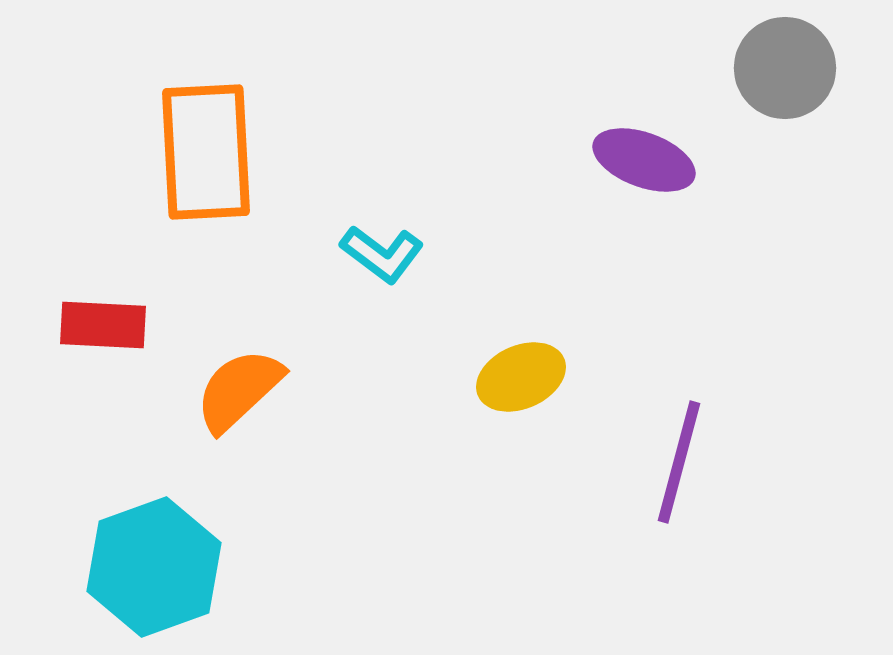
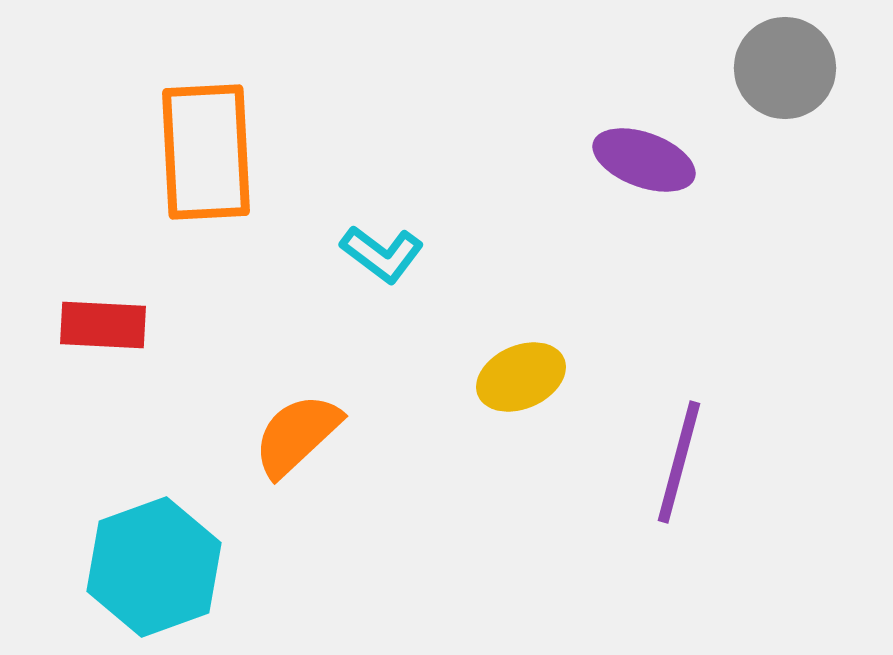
orange semicircle: moved 58 px right, 45 px down
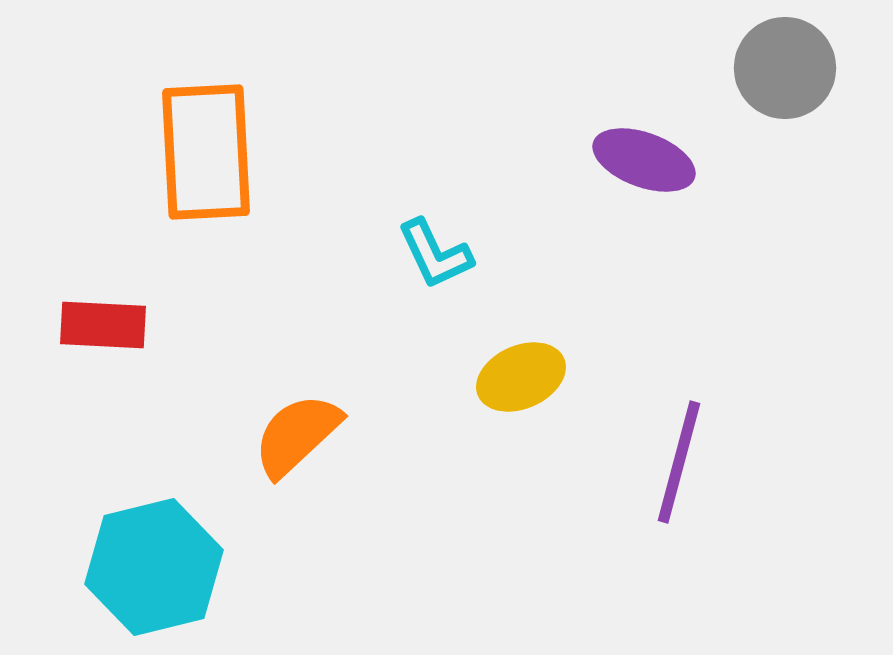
cyan L-shape: moved 53 px right; rotated 28 degrees clockwise
cyan hexagon: rotated 6 degrees clockwise
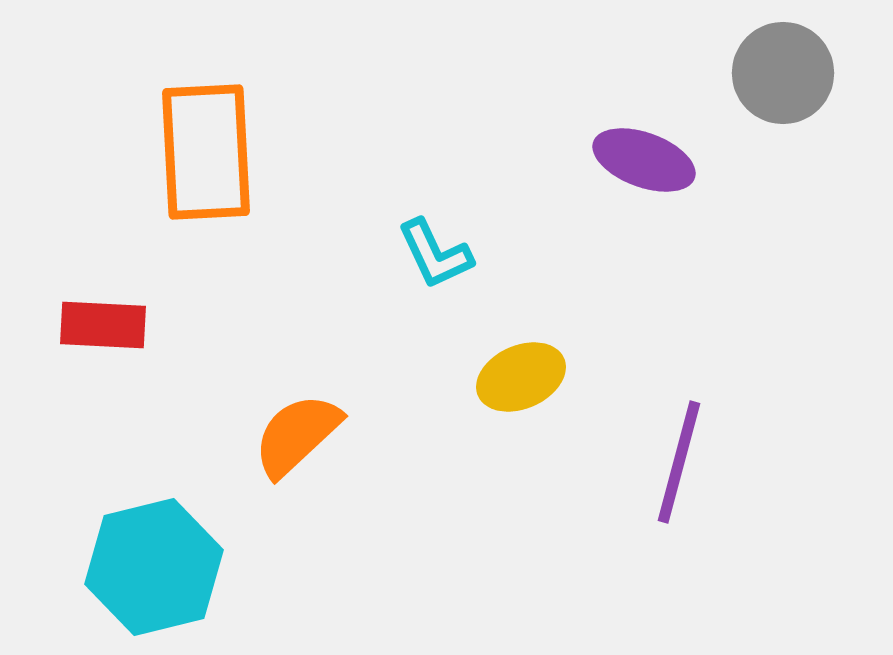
gray circle: moved 2 px left, 5 px down
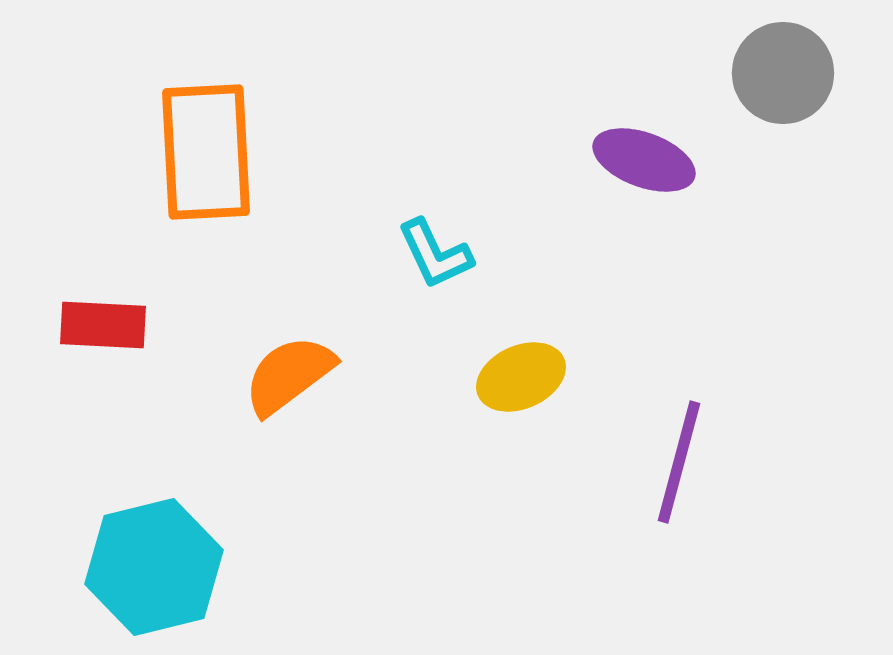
orange semicircle: moved 8 px left, 60 px up; rotated 6 degrees clockwise
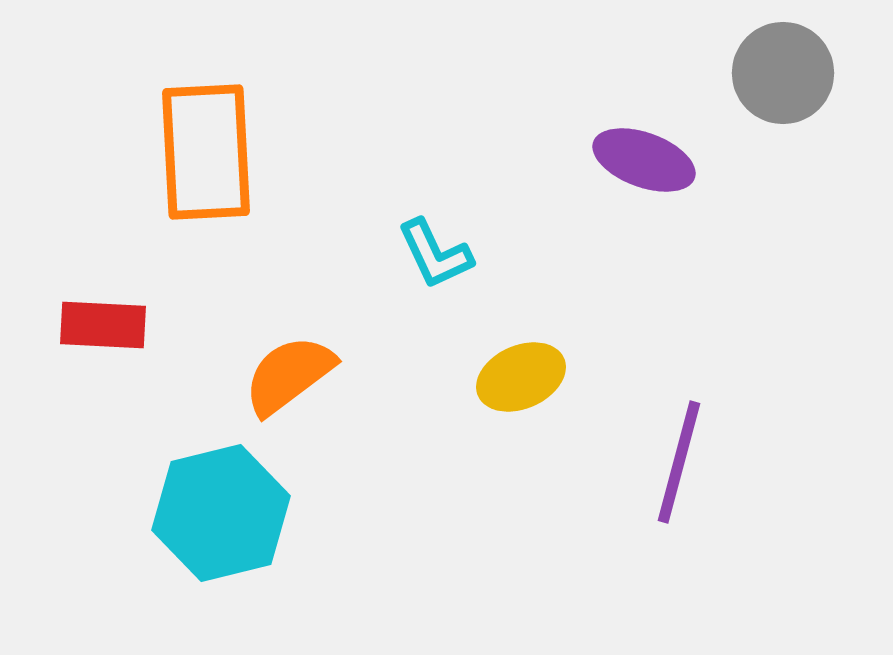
cyan hexagon: moved 67 px right, 54 px up
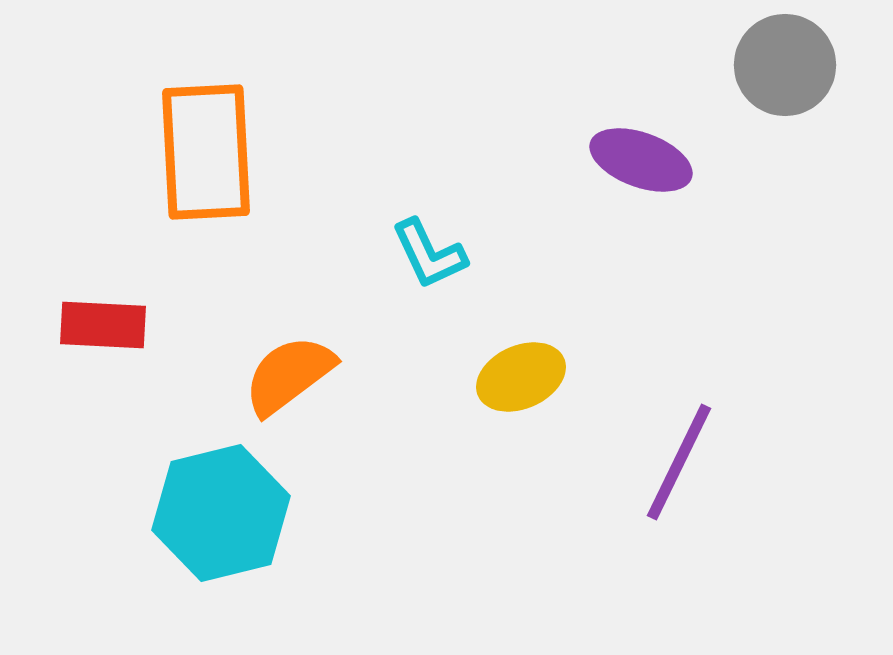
gray circle: moved 2 px right, 8 px up
purple ellipse: moved 3 px left
cyan L-shape: moved 6 px left
purple line: rotated 11 degrees clockwise
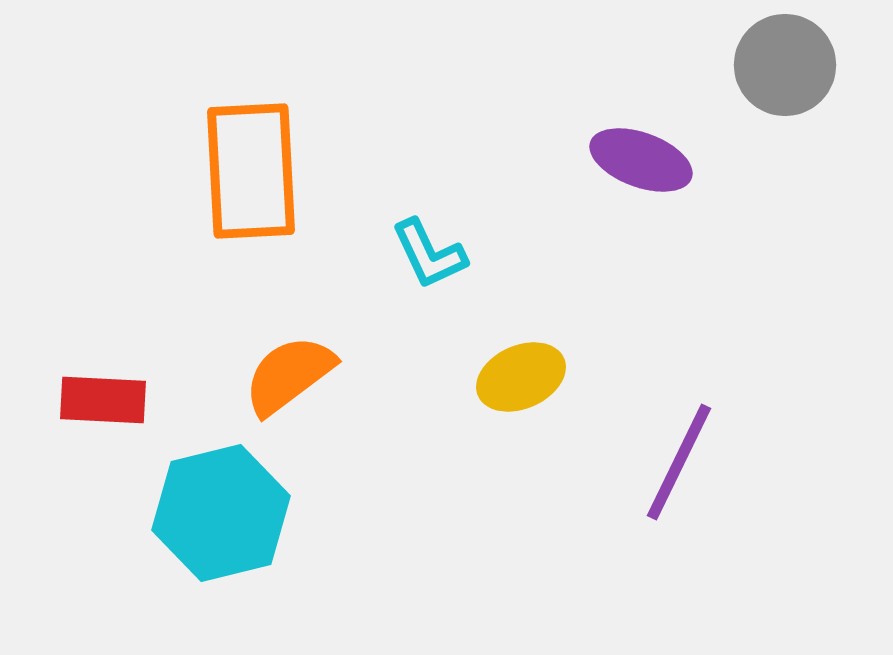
orange rectangle: moved 45 px right, 19 px down
red rectangle: moved 75 px down
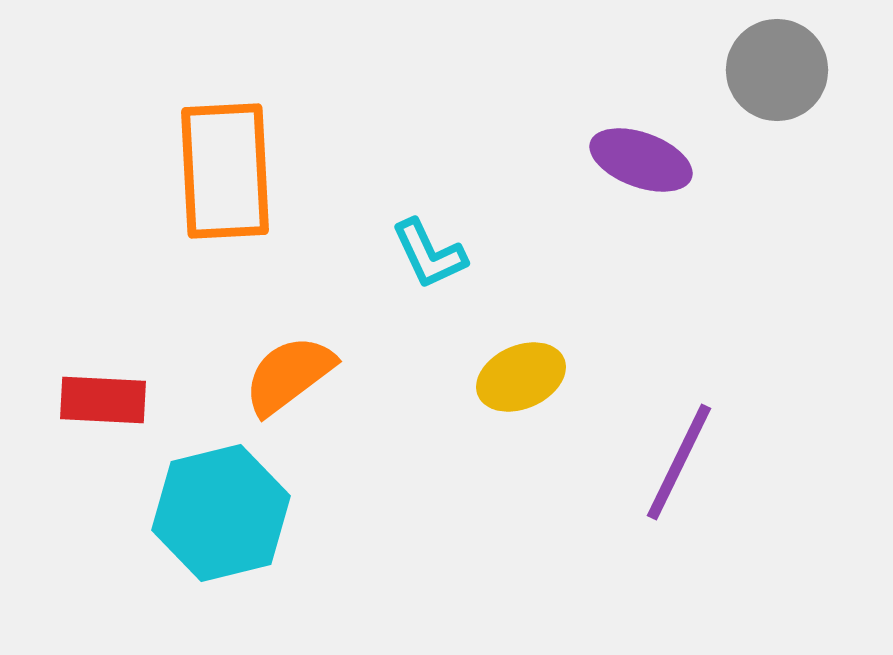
gray circle: moved 8 px left, 5 px down
orange rectangle: moved 26 px left
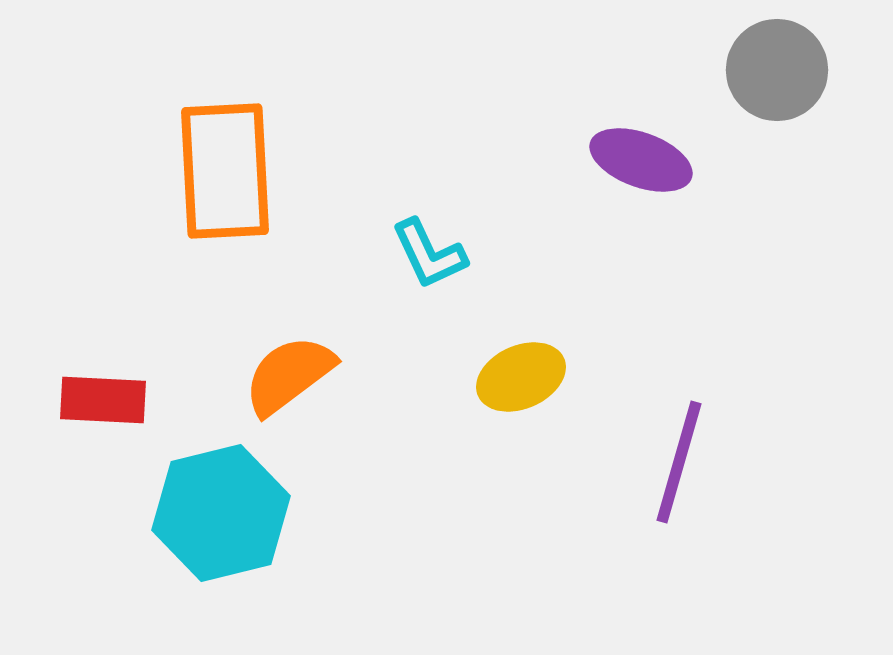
purple line: rotated 10 degrees counterclockwise
